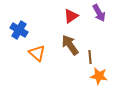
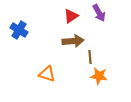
brown arrow: moved 3 px right, 4 px up; rotated 120 degrees clockwise
orange triangle: moved 10 px right, 21 px down; rotated 24 degrees counterclockwise
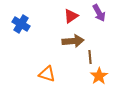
blue cross: moved 2 px right, 6 px up
orange star: rotated 30 degrees clockwise
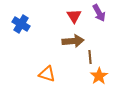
red triangle: moved 3 px right; rotated 28 degrees counterclockwise
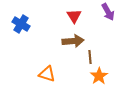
purple arrow: moved 9 px right, 1 px up
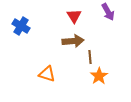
blue cross: moved 2 px down
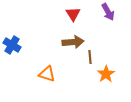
red triangle: moved 1 px left, 2 px up
blue cross: moved 9 px left, 19 px down
brown arrow: moved 1 px down
orange star: moved 7 px right, 2 px up
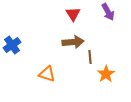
blue cross: rotated 24 degrees clockwise
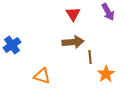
orange triangle: moved 5 px left, 2 px down
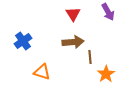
blue cross: moved 11 px right, 4 px up
orange triangle: moved 4 px up
